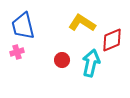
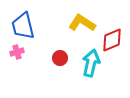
red circle: moved 2 px left, 2 px up
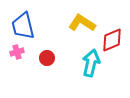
red circle: moved 13 px left
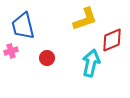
yellow L-shape: moved 3 px right, 4 px up; rotated 128 degrees clockwise
pink cross: moved 6 px left, 1 px up
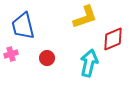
yellow L-shape: moved 2 px up
red diamond: moved 1 px right, 1 px up
pink cross: moved 3 px down
cyan arrow: moved 2 px left
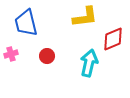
yellow L-shape: rotated 12 degrees clockwise
blue trapezoid: moved 3 px right, 3 px up
red circle: moved 2 px up
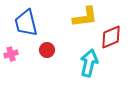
red diamond: moved 2 px left, 2 px up
red circle: moved 6 px up
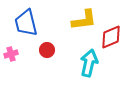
yellow L-shape: moved 1 px left, 3 px down
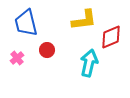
pink cross: moved 6 px right, 4 px down; rotated 24 degrees counterclockwise
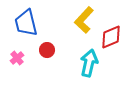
yellow L-shape: rotated 140 degrees clockwise
